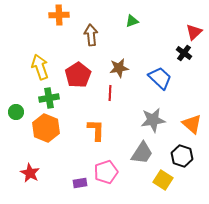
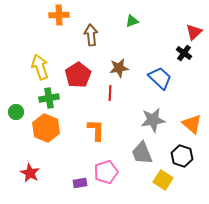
gray trapezoid: rotated 125 degrees clockwise
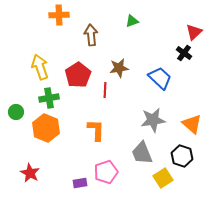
red line: moved 5 px left, 3 px up
yellow square: moved 2 px up; rotated 24 degrees clockwise
